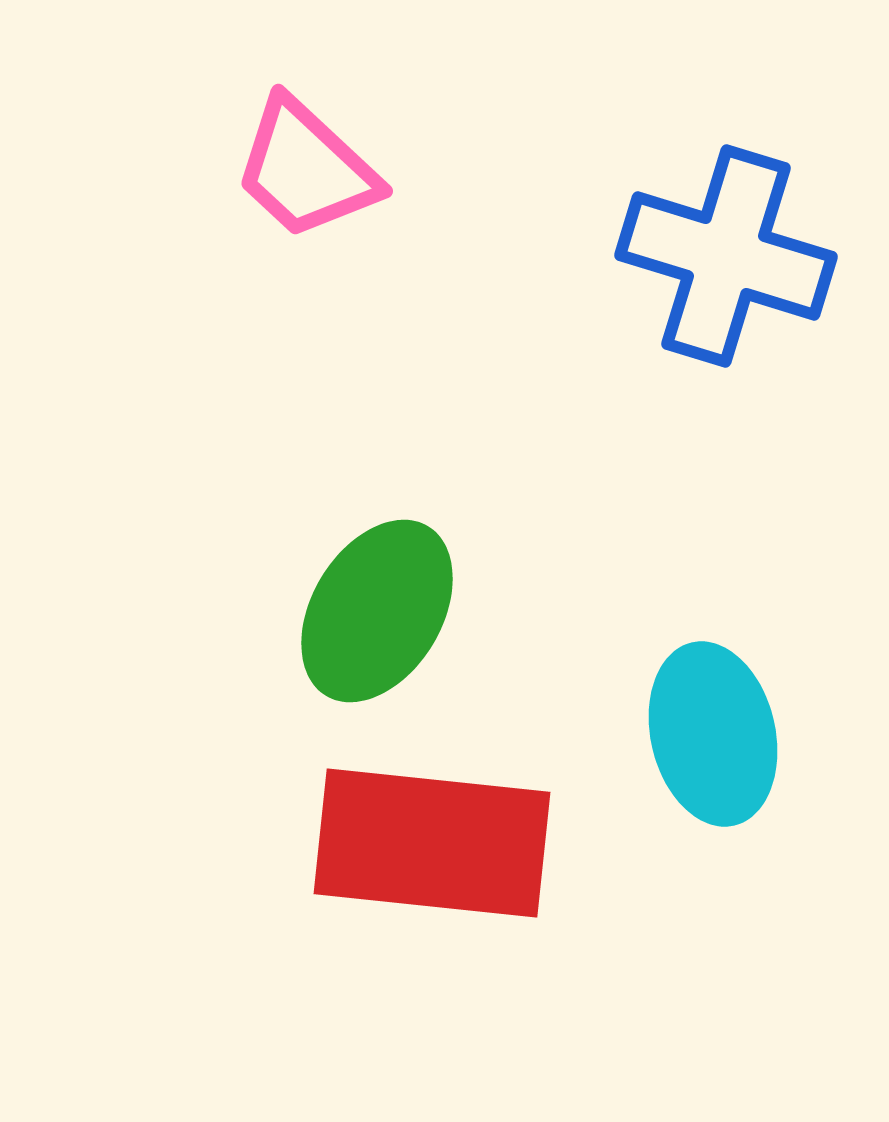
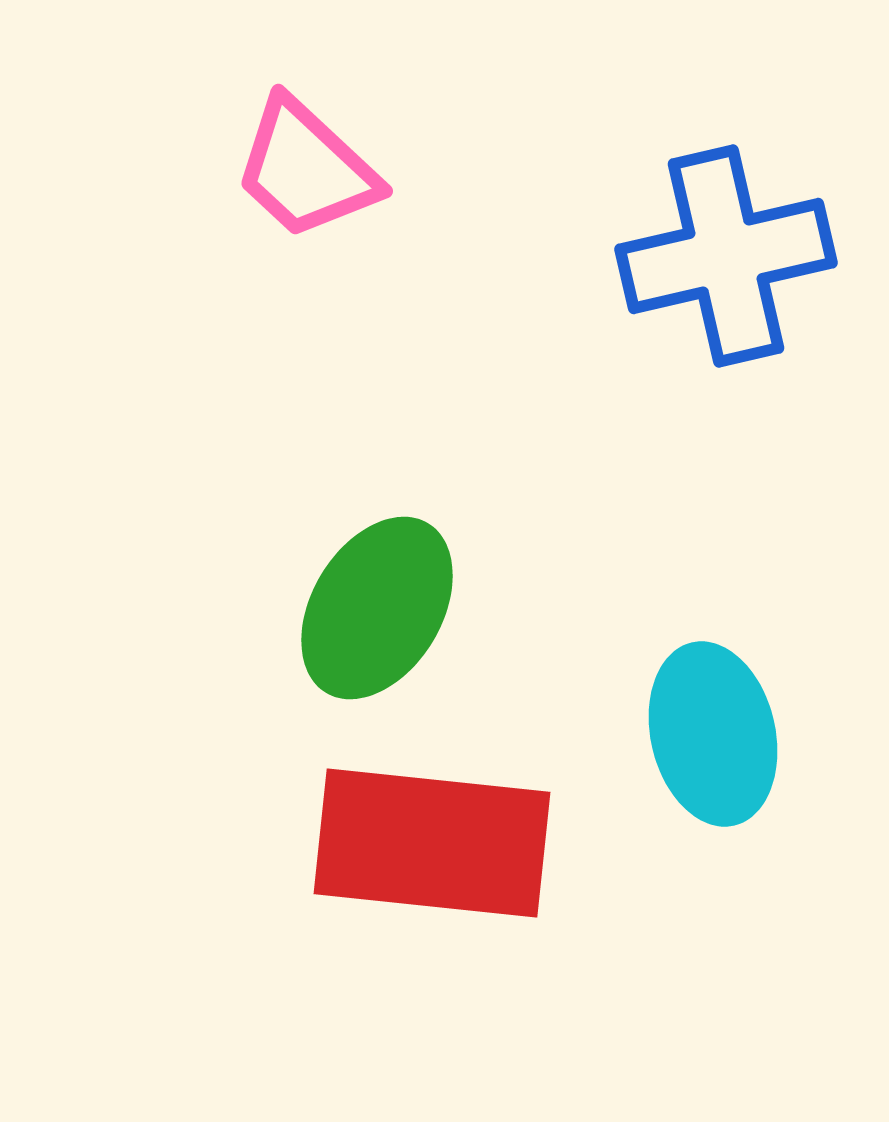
blue cross: rotated 30 degrees counterclockwise
green ellipse: moved 3 px up
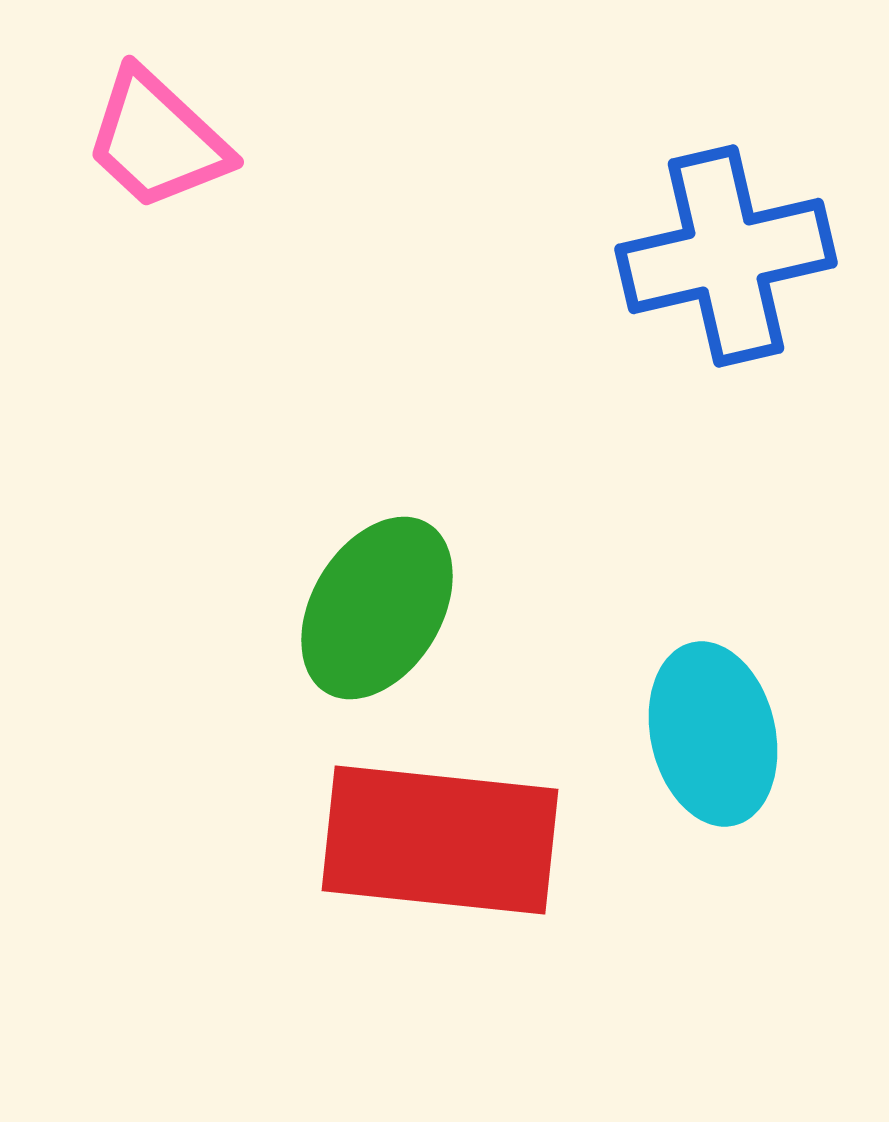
pink trapezoid: moved 149 px left, 29 px up
red rectangle: moved 8 px right, 3 px up
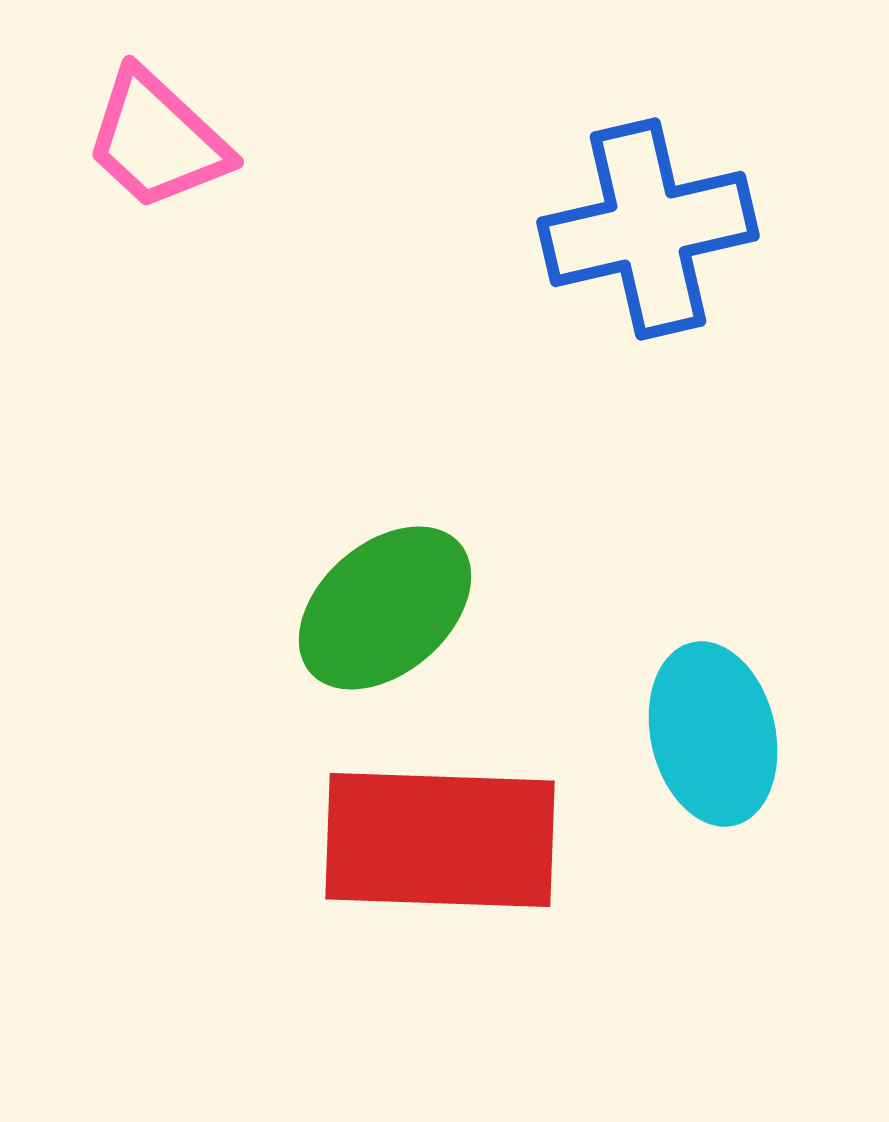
blue cross: moved 78 px left, 27 px up
green ellipse: moved 8 px right; rotated 18 degrees clockwise
red rectangle: rotated 4 degrees counterclockwise
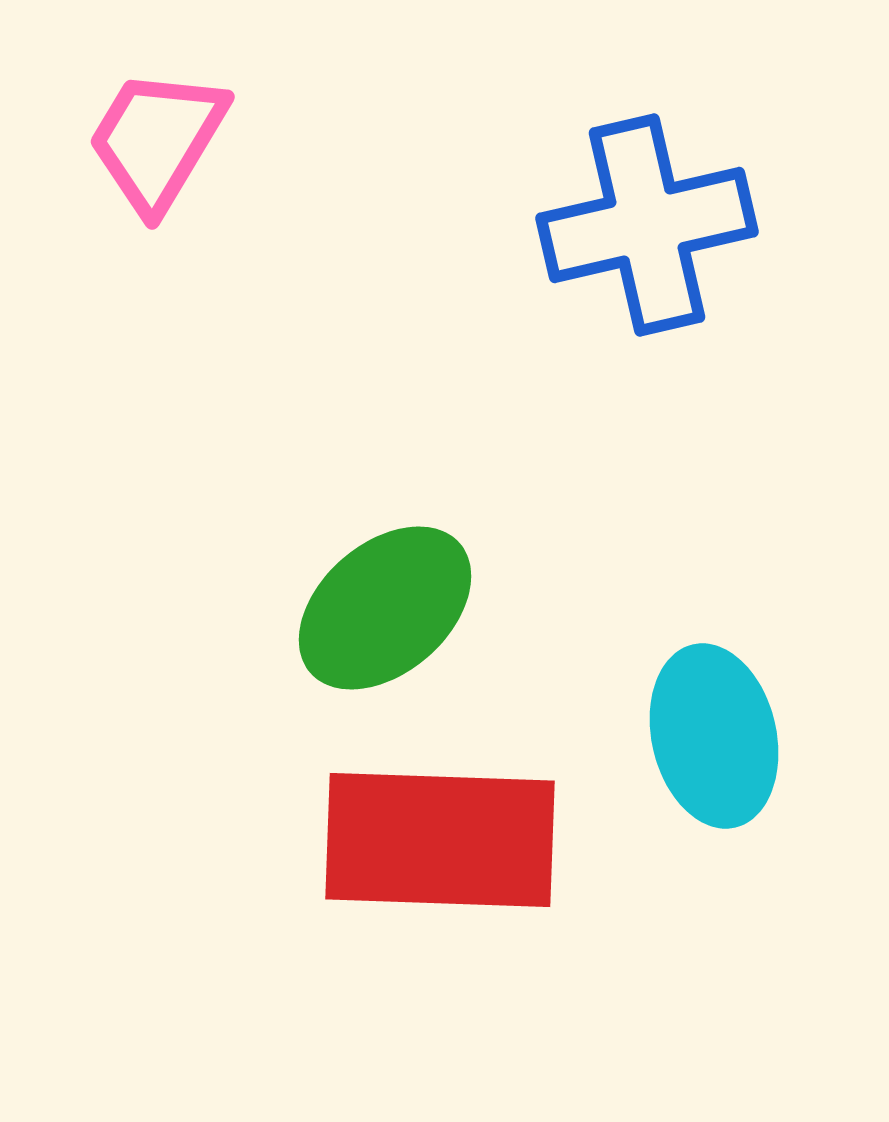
pink trapezoid: rotated 78 degrees clockwise
blue cross: moved 1 px left, 4 px up
cyan ellipse: moved 1 px right, 2 px down
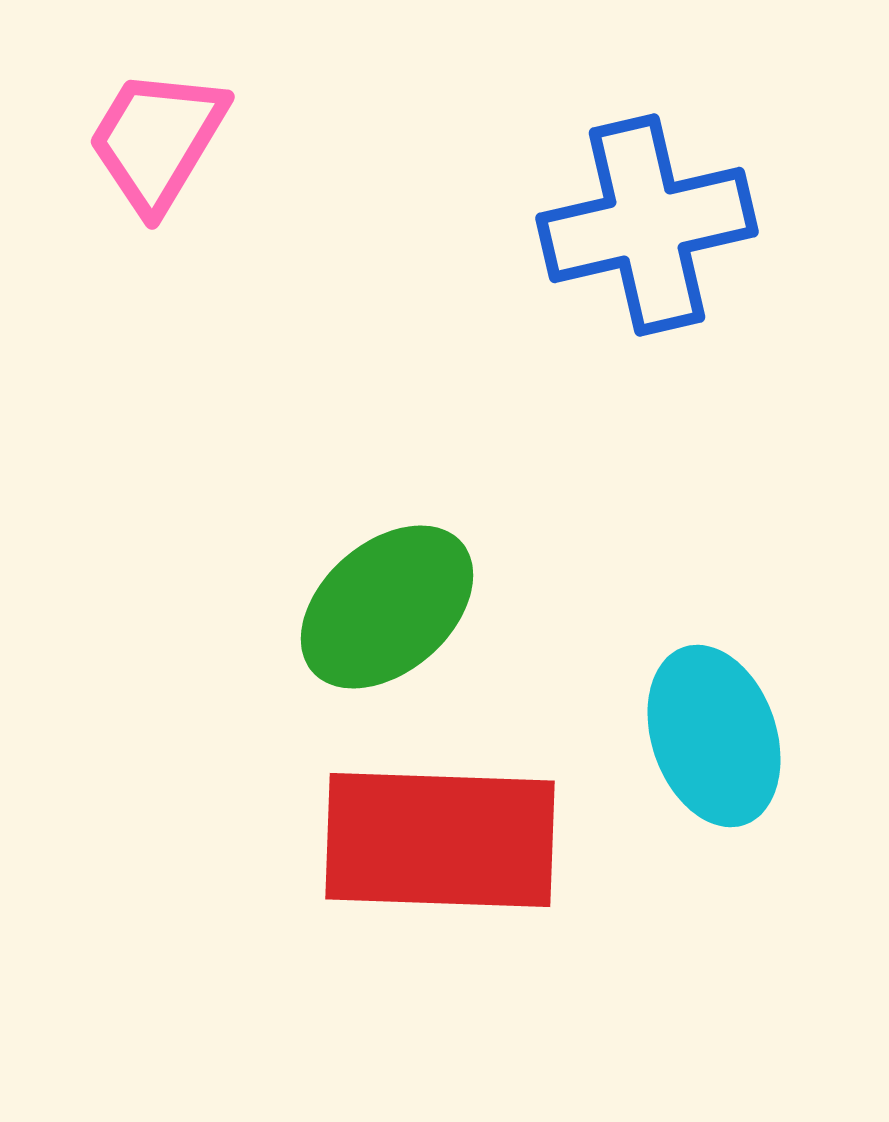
green ellipse: moved 2 px right, 1 px up
cyan ellipse: rotated 6 degrees counterclockwise
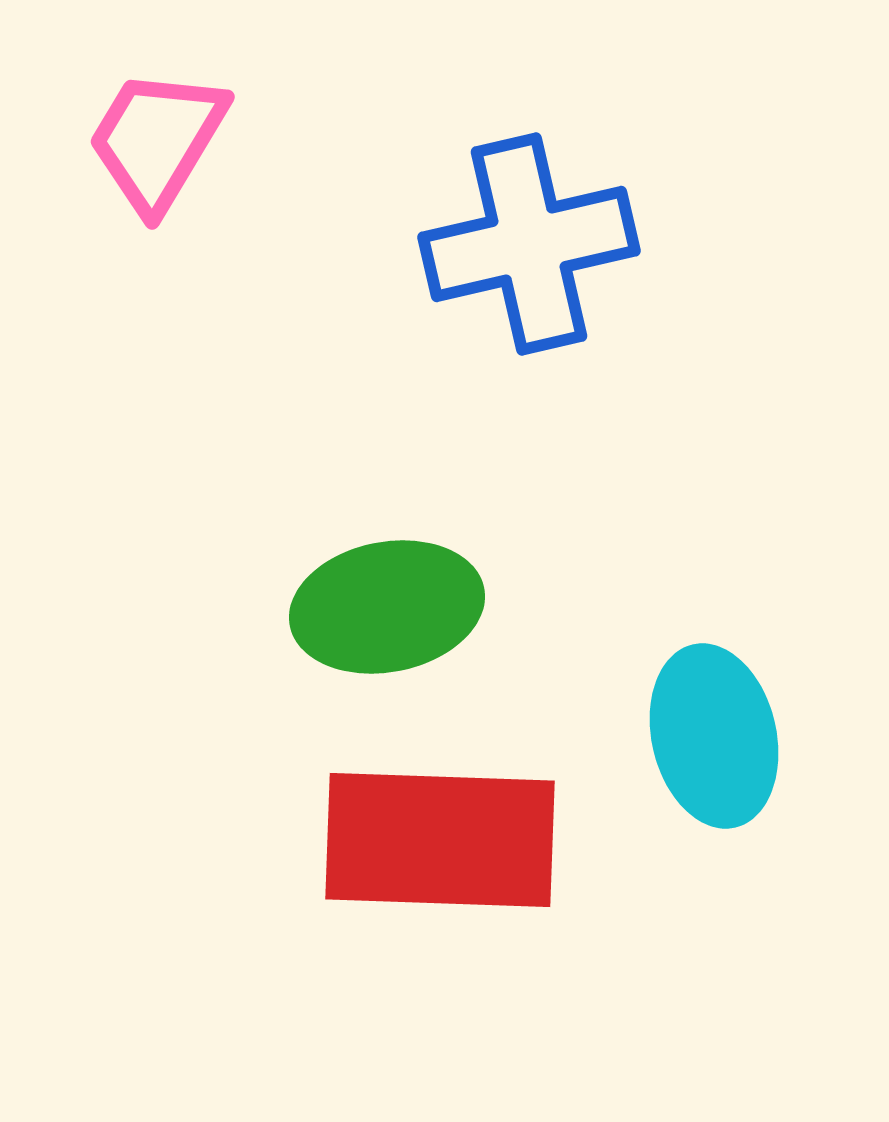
blue cross: moved 118 px left, 19 px down
green ellipse: rotated 30 degrees clockwise
cyan ellipse: rotated 6 degrees clockwise
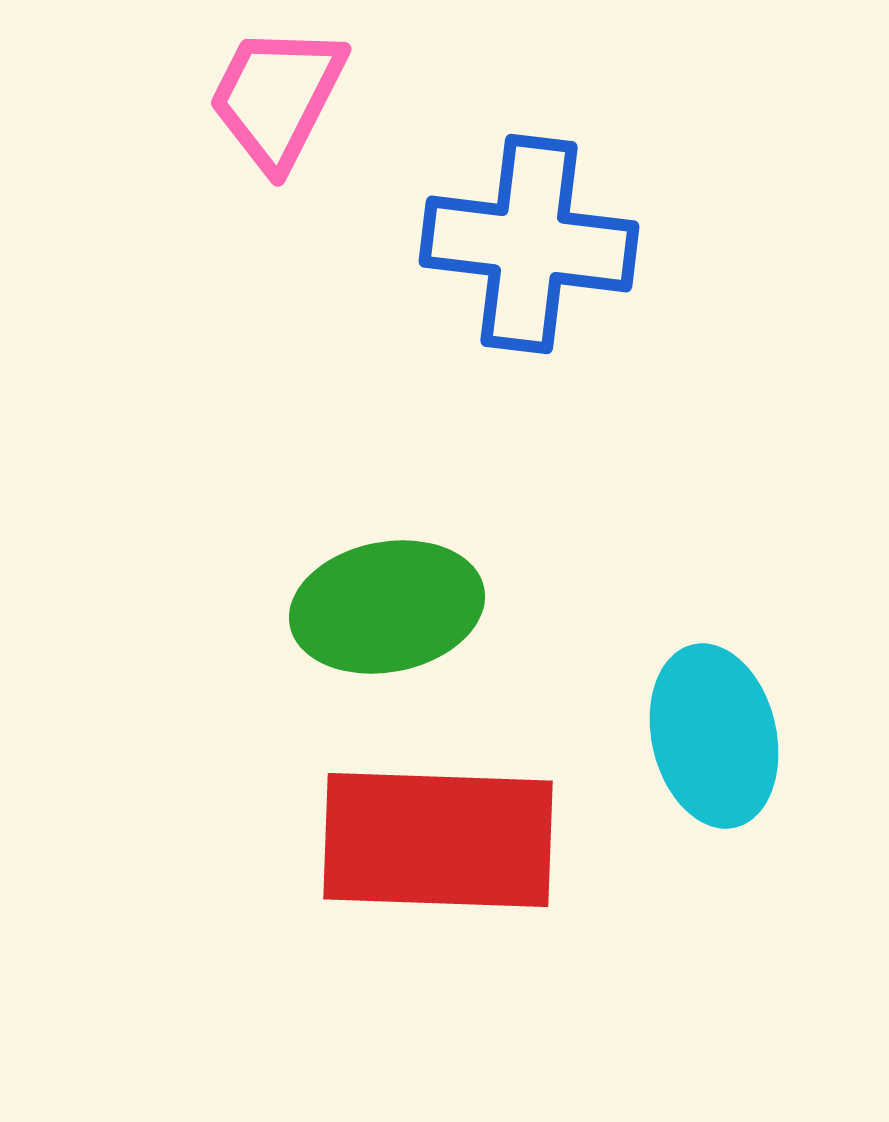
pink trapezoid: moved 120 px right, 43 px up; rotated 4 degrees counterclockwise
blue cross: rotated 20 degrees clockwise
red rectangle: moved 2 px left
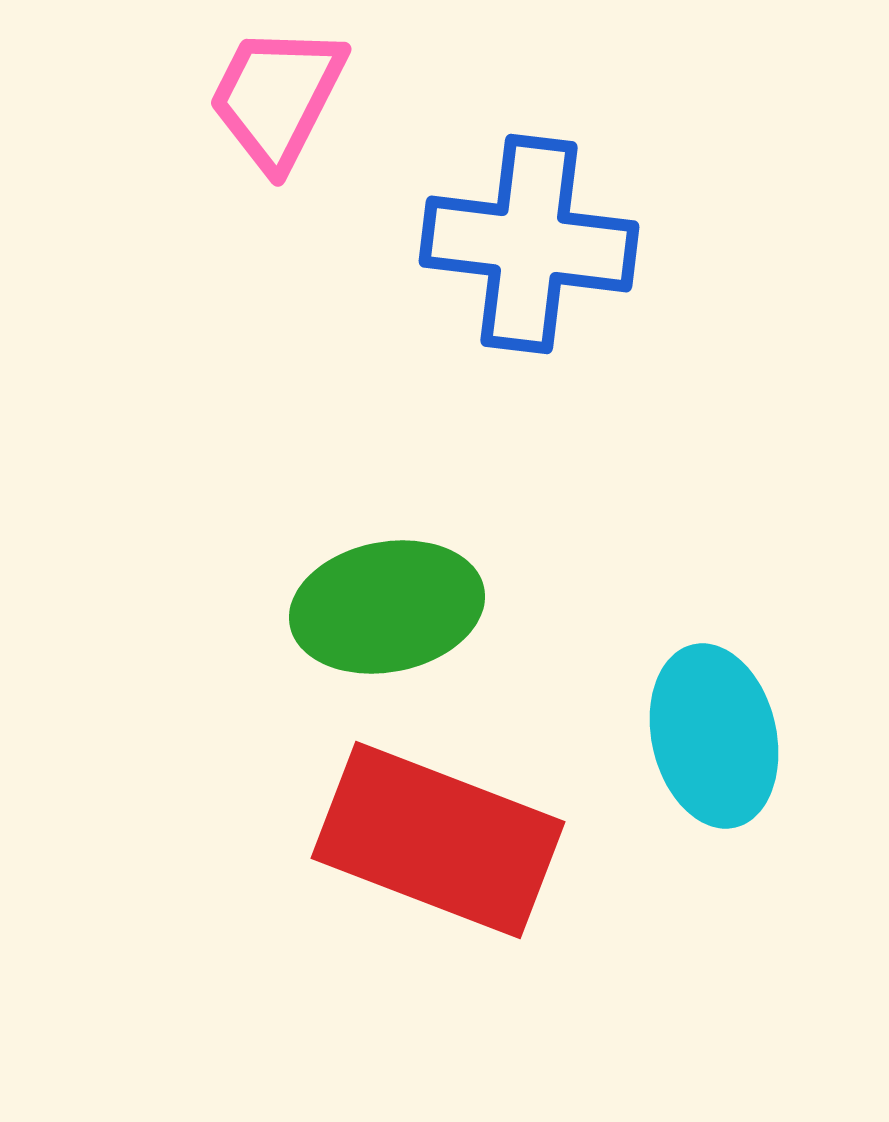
red rectangle: rotated 19 degrees clockwise
